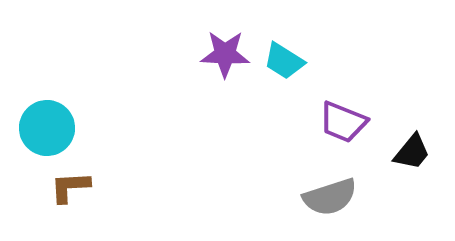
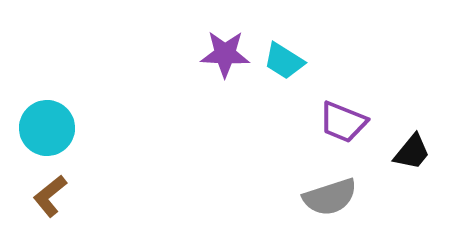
brown L-shape: moved 20 px left, 9 px down; rotated 36 degrees counterclockwise
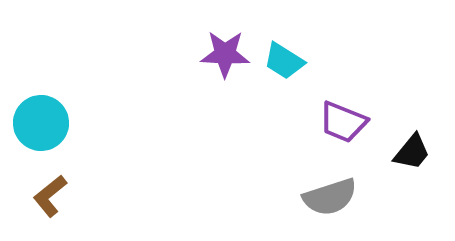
cyan circle: moved 6 px left, 5 px up
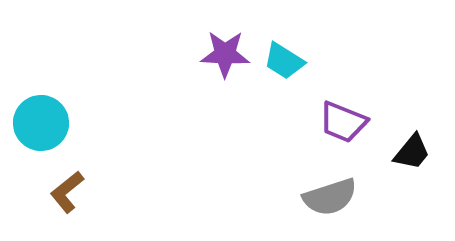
brown L-shape: moved 17 px right, 4 px up
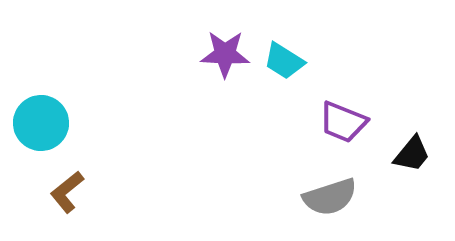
black trapezoid: moved 2 px down
